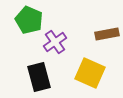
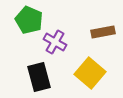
brown rectangle: moved 4 px left, 2 px up
purple cross: rotated 25 degrees counterclockwise
yellow square: rotated 16 degrees clockwise
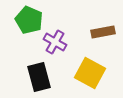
yellow square: rotated 12 degrees counterclockwise
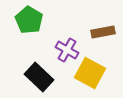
green pentagon: rotated 8 degrees clockwise
purple cross: moved 12 px right, 8 px down
black rectangle: rotated 32 degrees counterclockwise
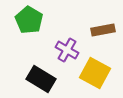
brown rectangle: moved 2 px up
yellow square: moved 5 px right
black rectangle: moved 2 px right, 2 px down; rotated 12 degrees counterclockwise
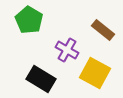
brown rectangle: rotated 50 degrees clockwise
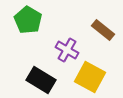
green pentagon: moved 1 px left
yellow square: moved 5 px left, 4 px down
black rectangle: moved 1 px down
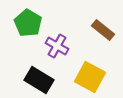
green pentagon: moved 3 px down
purple cross: moved 10 px left, 4 px up
black rectangle: moved 2 px left
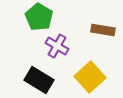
green pentagon: moved 11 px right, 6 px up
brown rectangle: rotated 30 degrees counterclockwise
yellow square: rotated 20 degrees clockwise
